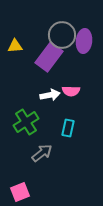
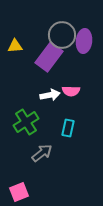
pink square: moved 1 px left
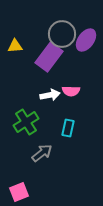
gray circle: moved 1 px up
purple ellipse: moved 2 px right, 1 px up; rotated 30 degrees clockwise
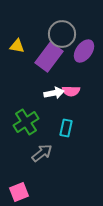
purple ellipse: moved 2 px left, 11 px down
yellow triangle: moved 2 px right; rotated 14 degrees clockwise
white arrow: moved 4 px right, 2 px up
cyan rectangle: moved 2 px left
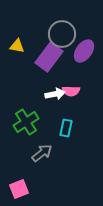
white arrow: moved 1 px right, 1 px down
pink square: moved 3 px up
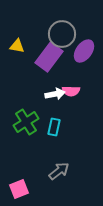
cyan rectangle: moved 12 px left, 1 px up
gray arrow: moved 17 px right, 18 px down
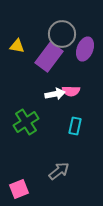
purple ellipse: moved 1 px right, 2 px up; rotated 15 degrees counterclockwise
cyan rectangle: moved 21 px right, 1 px up
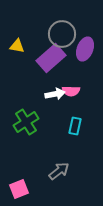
purple rectangle: moved 2 px right, 1 px down; rotated 12 degrees clockwise
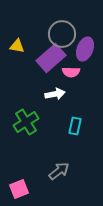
pink semicircle: moved 19 px up
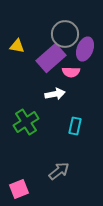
gray circle: moved 3 px right
